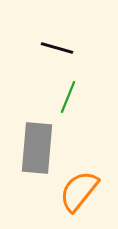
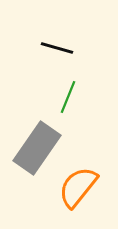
gray rectangle: rotated 30 degrees clockwise
orange semicircle: moved 1 px left, 4 px up
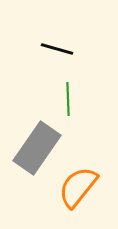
black line: moved 1 px down
green line: moved 2 px down; rotated 24 degrees counterclockwise
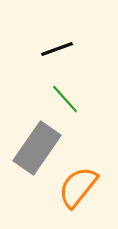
black line: rotated 36 degrees counterclockwise
green line: moved 3 px left; rotated 40 degrees counterclockwise
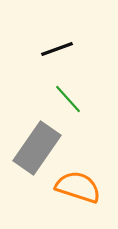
green line: moved 3 px right
orange semicircle: rotated 69 degrees clockwise
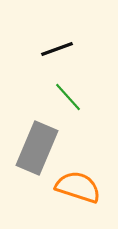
green line: moved 2 px up
gray rectangle: rotated 12 degrees counterclockwise
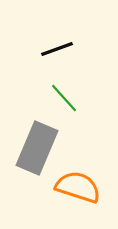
green line: moved 4 px left, 1 px down
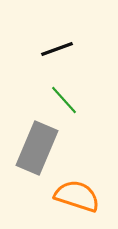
green line: moved 2 px down
orange semicircle: moved 1 px left, 9 px down
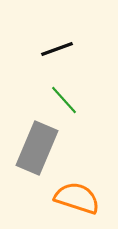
orange semicircle: moved 2 px down
